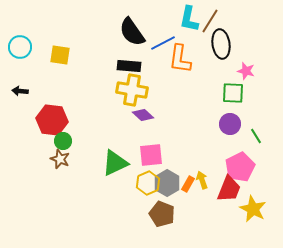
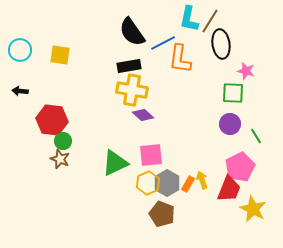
cyan circle: moved 3 px down
black rectangle: rotated 15 degrees counterclockwise
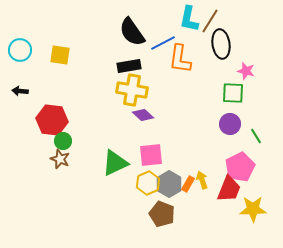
gray hexagon: moved 2 px right, 1 px down
yellow star: rotated 28 degrees counterclockwise
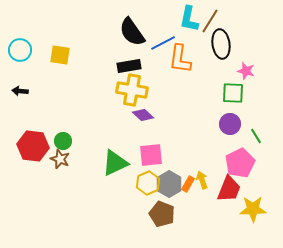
red hexagon: moved 19 px left, 26 px down
pink pentagon: moved 4 px up
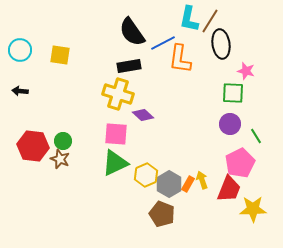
yellow cross: moved 14 px left, 4 px down; rotated 8 degrees clockwise
pink square: moved 35 px left, 21 px up; rotated 10 degrees clockwise
yellow hexagon: moved 2 px left, 8 px up
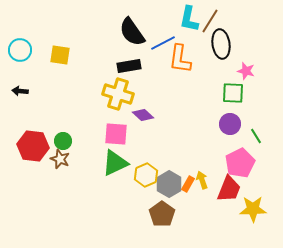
brown pentagon: rotated 15 degrees clockwise
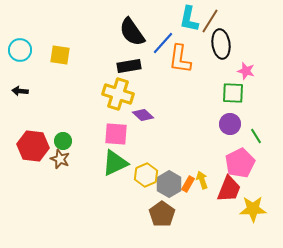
blue line: rotated 20 degrees counterclockwise
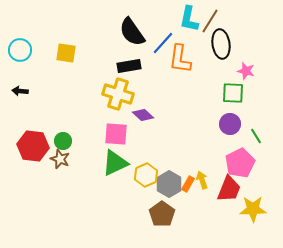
yellow square: moved 6 px right, 2 px up
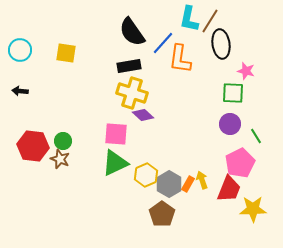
yellow cross: moved 14 px right, 1 px up
